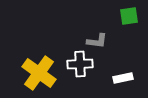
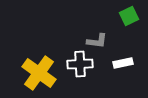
green square: rotated 18 degrees counterclockwise
white rectangle: moved 15 px up
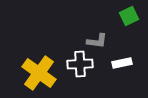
white rectangle: moved 1 px left
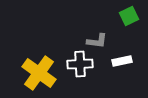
white rectangle: moved 2 px up
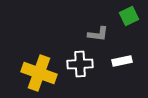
gray L-shape: moved 1 px right, 7 px up
yellow cross: rotated 16 degrees counterclockwise
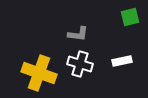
green square: moved 1 px right, 1 px down; rotated 12 degrees clockwise
gray L-shape: moved 20 px left
white cross: rotated 20 degrees clockwise
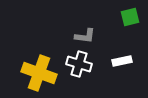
gray L-shape: moved 7 px right, 2 px down
white cross: moved 1 px left
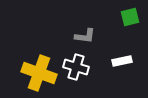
white cross: moved 3 px left, 3 px down
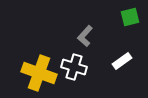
gray L-shape: rotated 125 degrees clockwise
white rectangle: rotated 24 degrees counterclockwise
white cross: moved 2 px left
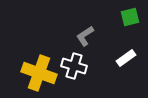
gray L-shape: rotated 15 degrees clockwise
white rectangle: moved 4 px right, 3 px up
white cross: moved 1 px up
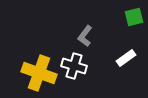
green square: moved 4 px right
gray L-shape: rotated 20 degrees counterclockwise
